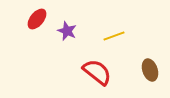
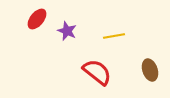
yellow line: rotated 10 degrees clockwise
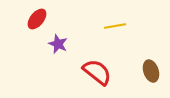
purple star: moved 9 px left, 13 px down
yellow line: moved 1 px right, 10 px up
brown ellipse: moved 1 px right, 1 px down
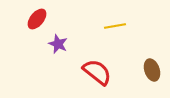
brown ellipse: moved 1 px right, 1 px up
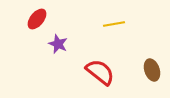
yellow line: moved 1 px left, 2 px up
red semicircle: moved 3 px right
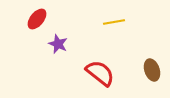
yellow line: moved 2 px up
red semicircle: moved 1 px down
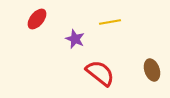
yellow line: moved 4 px left
purple star: moved 17 px right, 5 px up
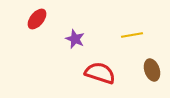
yellow line: moved 22 px right, 13 px down
red semicircle: rotated 20 degrees counterclockwise
